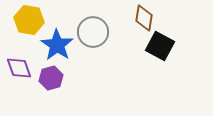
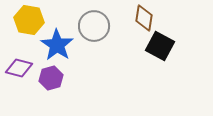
gray circle: moved 1 px right, 6 px up
purple diamond: rotated 56 degrees counterclockwise
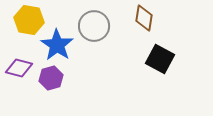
black square: moved 13 px down
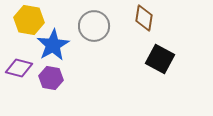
blue star: moved 4 px left; rotated 8 degrees clockwise
purple hexagon: rotated 25 degrees clockwise
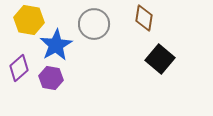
gray circle: moved 2 px up
blue star: moved 3 px right
black square: rotated 12 degrees clockwise
purple diamond: rotated 56 degrees counterclockwise
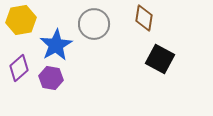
yellow hexagon: moved 8 px left; rotated 20 degrees counterclockwise
black square: rotated 12 degrees counterclockwise
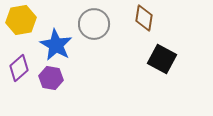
blue star: rotated 12 degrees counterclockwise
black square: moved 2 px right
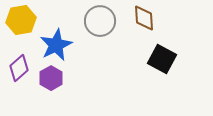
brown diamond: rotated 12 degrees counterclockwise
gray circle: moved 6 px right, 3 px up
blue star: rotated 16 degrees clockwise
purple hexagon: rotated 20 degrees clockwise
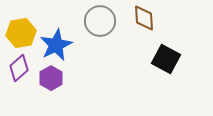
yellow hexagon: moved 13 px down
black square: moved 4 px right
